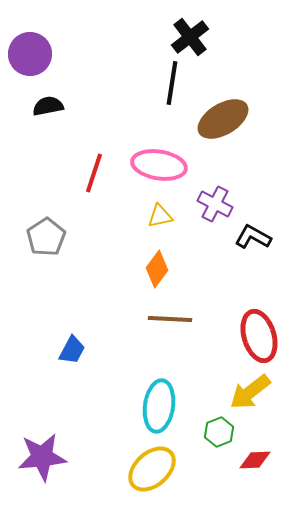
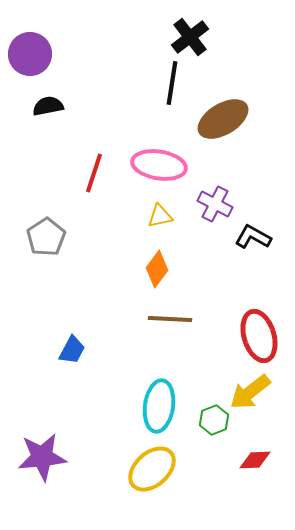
green hexagon: moved 5 px left, 12 px up
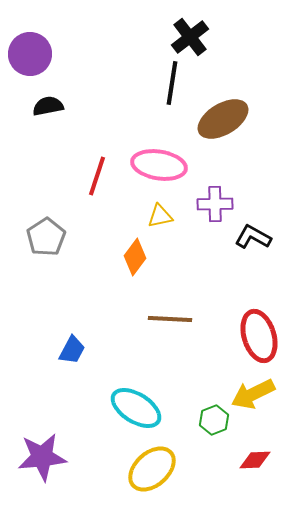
red line: moved 3 px right, 3 px down
purple cross: rotated 28 degrees counterclockwise
orange diamond: moved 22 px left, 12 px up
yellow arrow: moved 3 px right, 2 px down; rotated 12 degrees clockwise
cyan ellipse: moved 23 px left, 2 px down; rotated 66 degrees counterclockwise
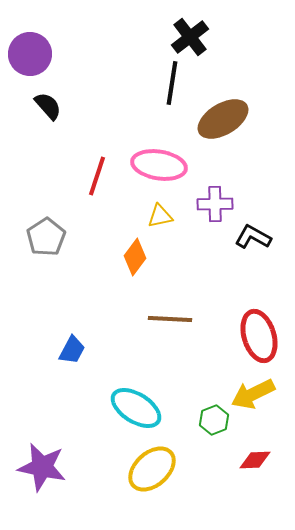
black semicircle: rotated 60 degrees clockwise
purple star: moved 10 px down; rotated 18 degrees clockwise
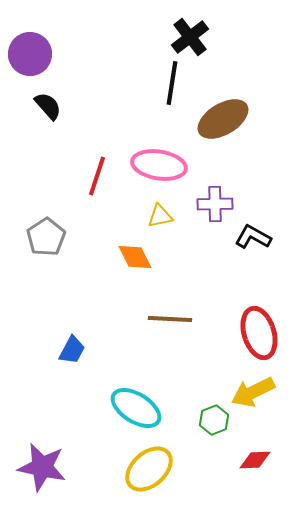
orange diamond: rotated 63 degrees counterclockwise
red ellipse: moved 3 px up
yellow arrow: moved 2 px up
yellow ellipse: moved 3 px left
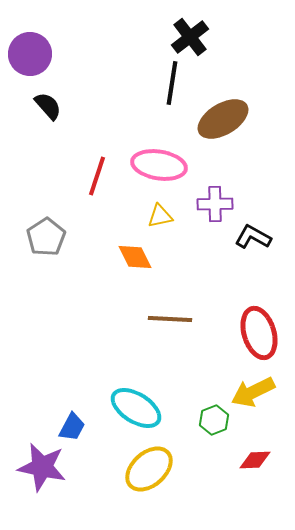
blue trapezoid: moved 77 px down
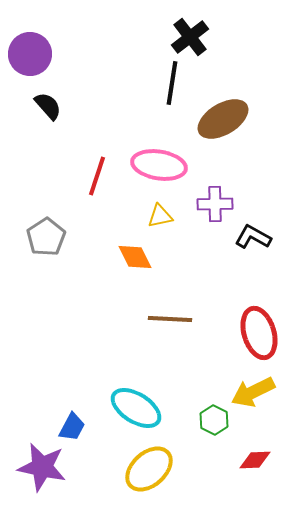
green hexagon: rotated 12 degrees counterclockwise
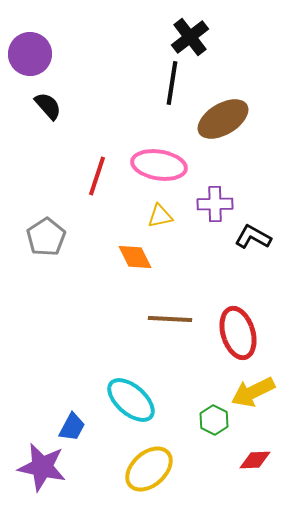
red ellipse: moved 21 px left
cyan ellipse: moved 5 px left, 8 px up; rotated 9 degrees clockwise
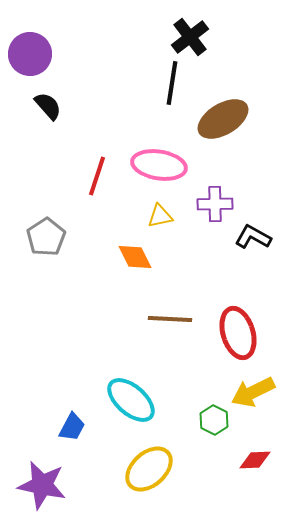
purple star: moved 18 px down
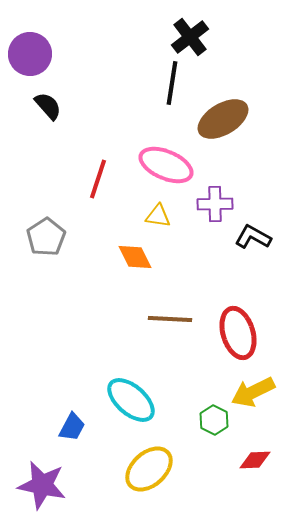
pink ellipse: moved 7 px right; rotated 14 degrees clockwise
red line: moved 1 px right, 3 px down
yellow triangle: moved 2 px left; rotated 20 degrees clockwise
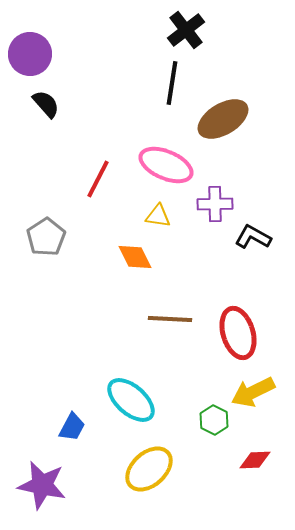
black cross: moved 4 px left, 7 px up
black semicircle: moved 2 px left, 2 px up
red line: rotated 9 degrees clockwise
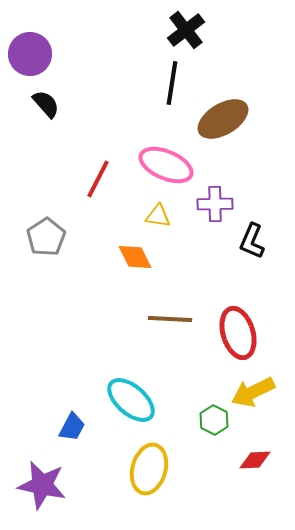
black L-shape: moved 1 px left, 4 px down; rotated 96 degrees counterclockwise
yellow ellipse: rotated 33 degrees counterclockwise
